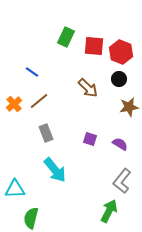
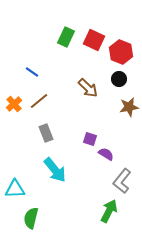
red square: moved 6 px up; rotated 20 degrees clockwise
purple semicircle: moved 14 px left, 10 px down
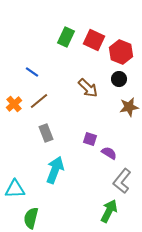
purple semicircle: moved 3 px right, 1 px up
cyan arrow: rotated 120 degrees counterclockwise
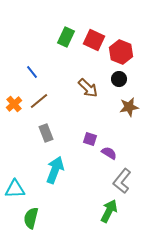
blue line: rotated 16 degrees clockwise
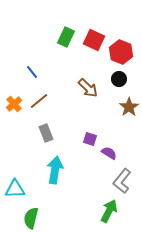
brown star: rotated 24 degrees counterclockwise
cyan arrow: rotated 12 degrees counterclockwise
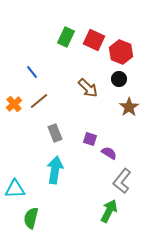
gray rectangle: moved 9 px right
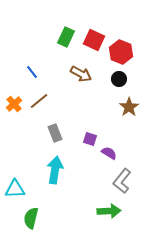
brown arrow: moved 7 px left, 14 px up; rotated 15 degrees counterclockwise
green arrow: rotated 60 degrees clockwise
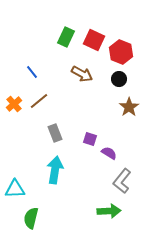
brown arrow: moved 1 px right
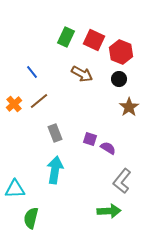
purple semicircle: moved 1 px left, 5 px up
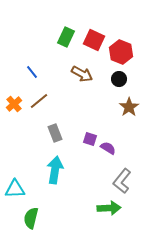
green arrow: moved 3 px up
